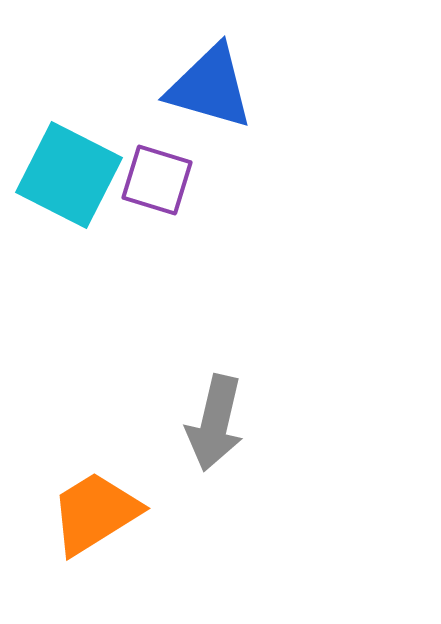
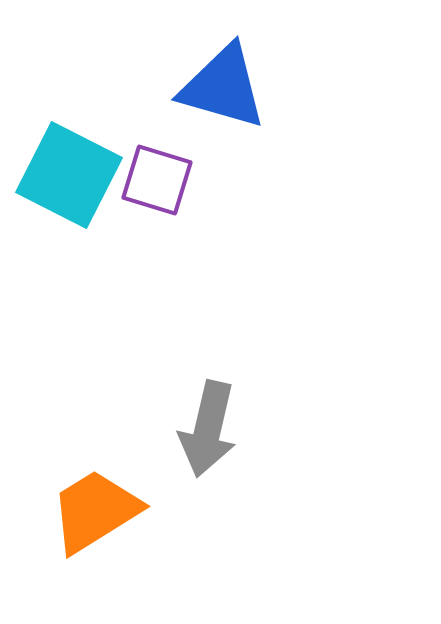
blue triangle: moved 13 px right
gray arrow: moved 7 px left, 6 px down
orange trapezoid: moved 2 px up
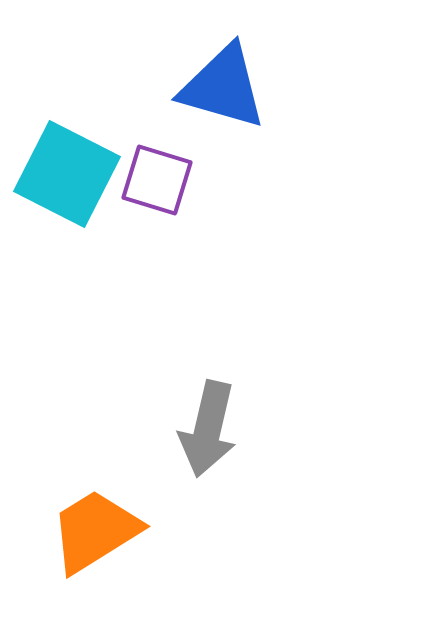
cyan square: moved 2 px left, 1 px up
orange trapezoid: moved 20 px down
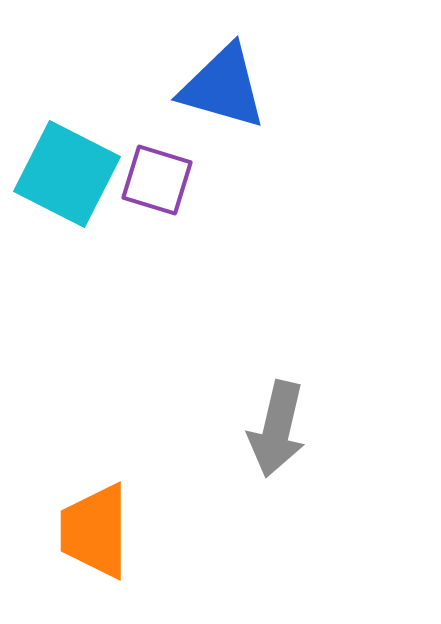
gray arrow: moved 69 px right
orange trapezoid: rotated 58 degrees counterclockwise
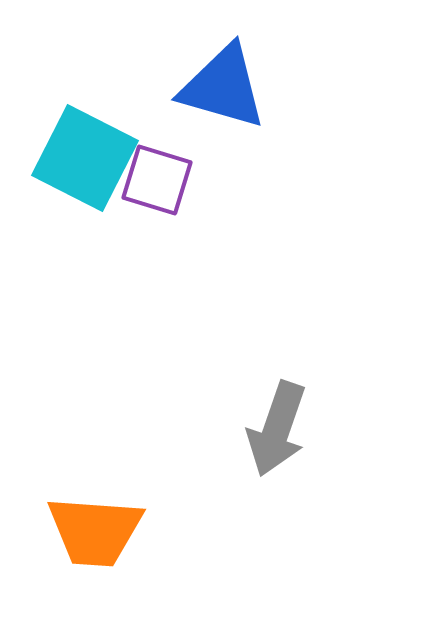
cyan square: moved 18 px right, 16 px up
gray arrow: rotated 6 degrees clockwise
orange trapezoid: rotated 86 degrees counterclockwise
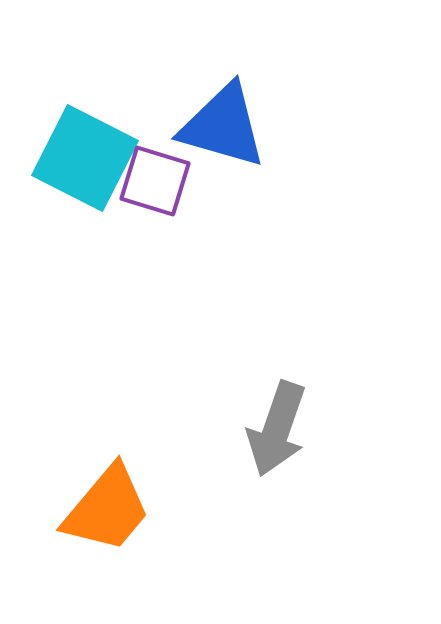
blue triangle: moved 39 px down
purple square: moved 2 px left, 1 px down
orange trapezoid: moved 12 px right, 22 px up; rotated 54 degrees counterclockwise
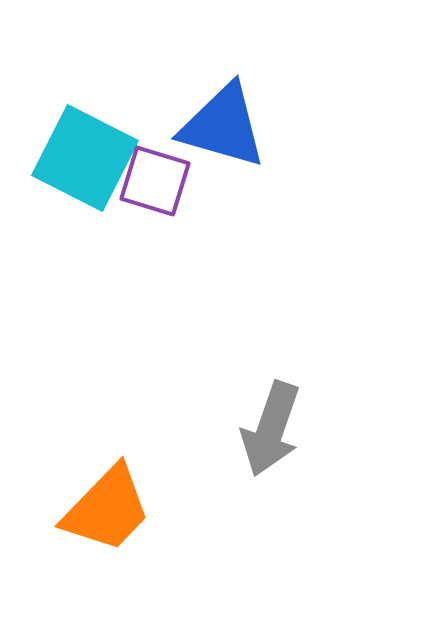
gray arrow: moved 6 px left
orange trapezoid: rotated 4 degrees clockwise
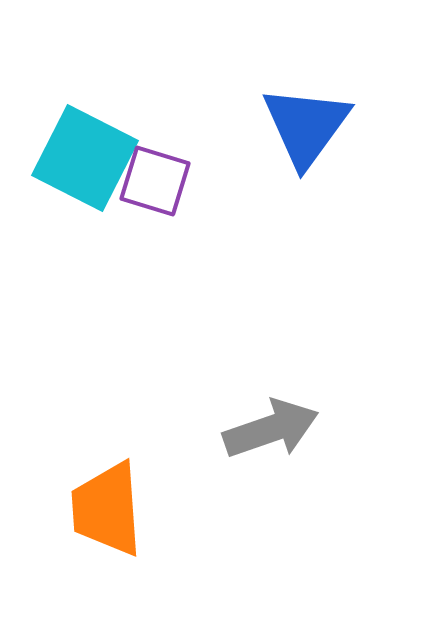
blue triangle: moved 83 px right; rotated 50 degrees clockwise
gray arrow: rotated 128 degrees counterclockwise
orange trapezoid: rotated 132 degrees clockwise
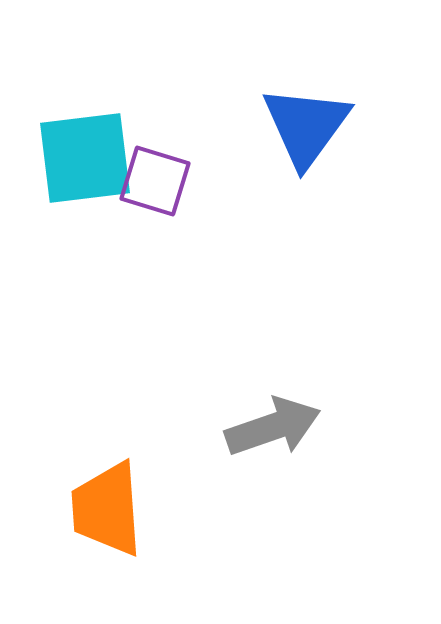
cyan square: rotated 34 degrees counterclockwise
gray arrow: moved 2 px right, 2 px up
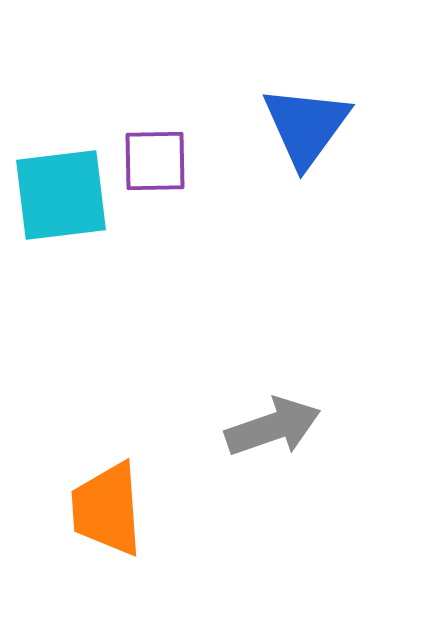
cyan square: moved 24 px left, 37 px down
purple square: moved 20 px up; rotated 18 degrees counterclockwise
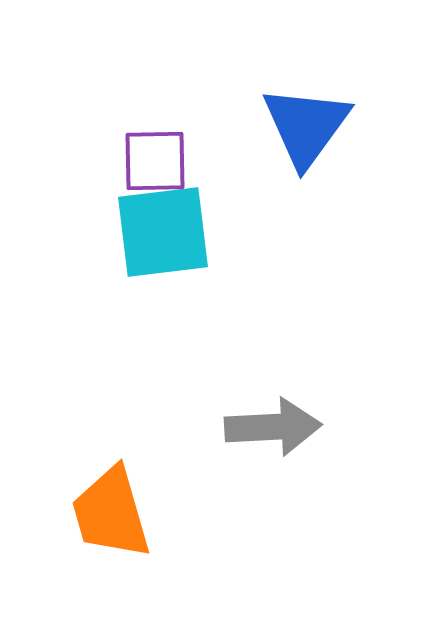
cyan square: moved 102 px right, 37 px down
gray arrow: rotated 16 degrees clockwise
orange trapezoid: moved 4 px right, 4 px down; rotated 12 degrees counterclockwise
